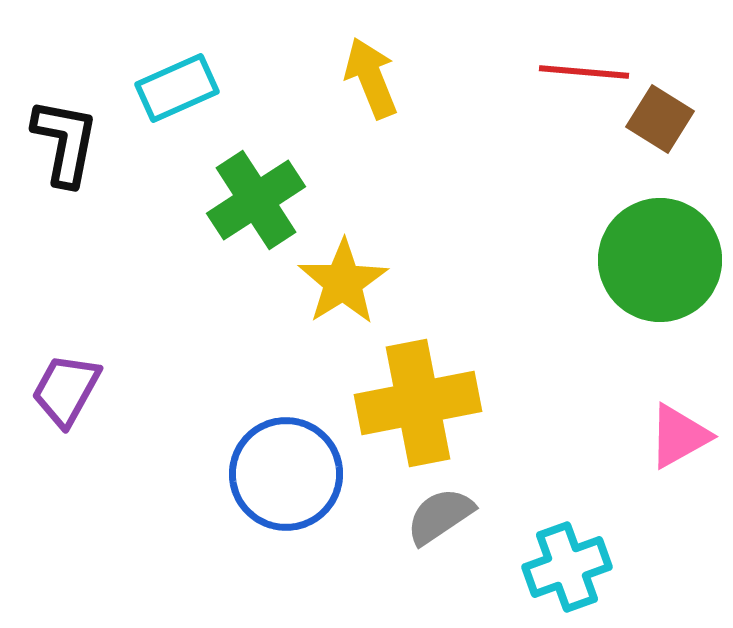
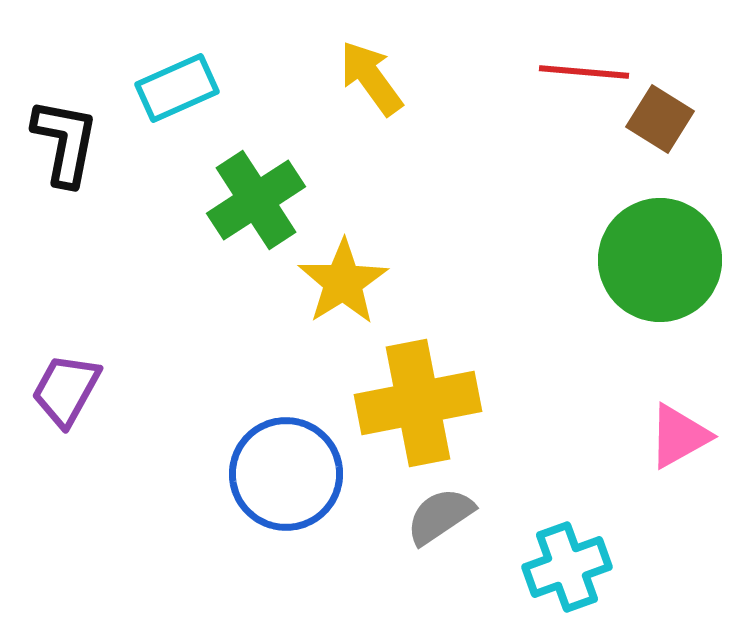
yellow arrow: rotated 14 degrees counterclockwise
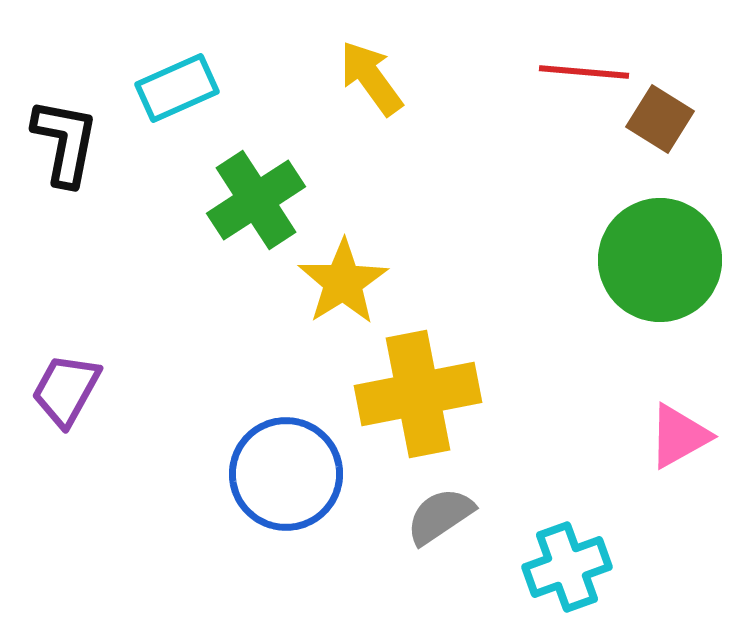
yellow cross: moved 9 px up
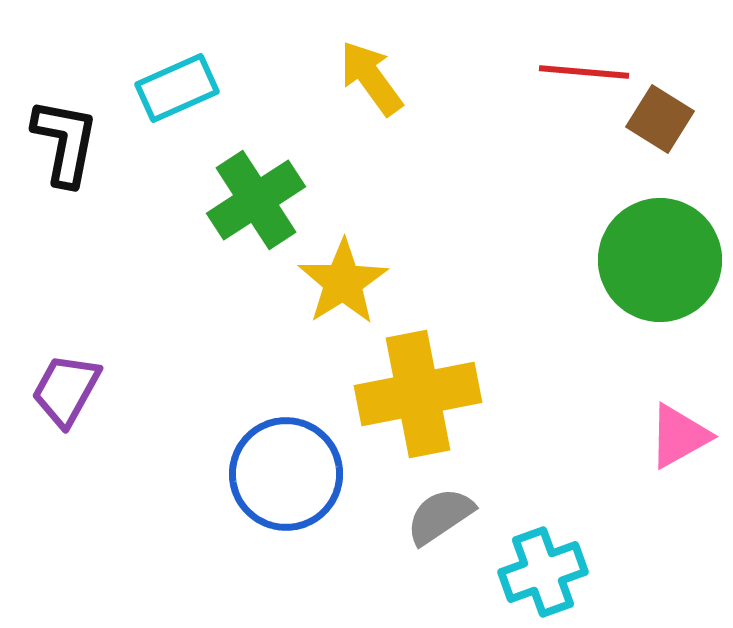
cyan cross: moved 24 px left, 5 px down
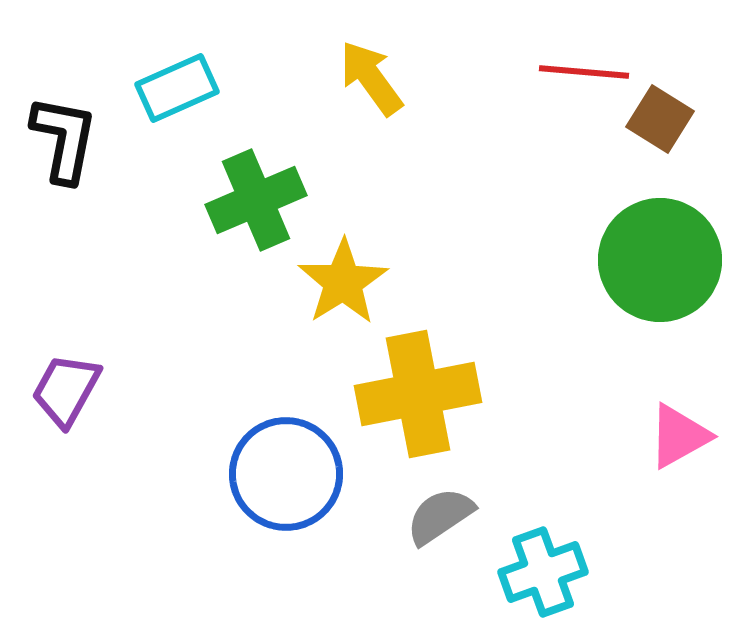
black L-shape: moved 1 px left, 3 px up
green cross: rotated 10 degrees clockwise
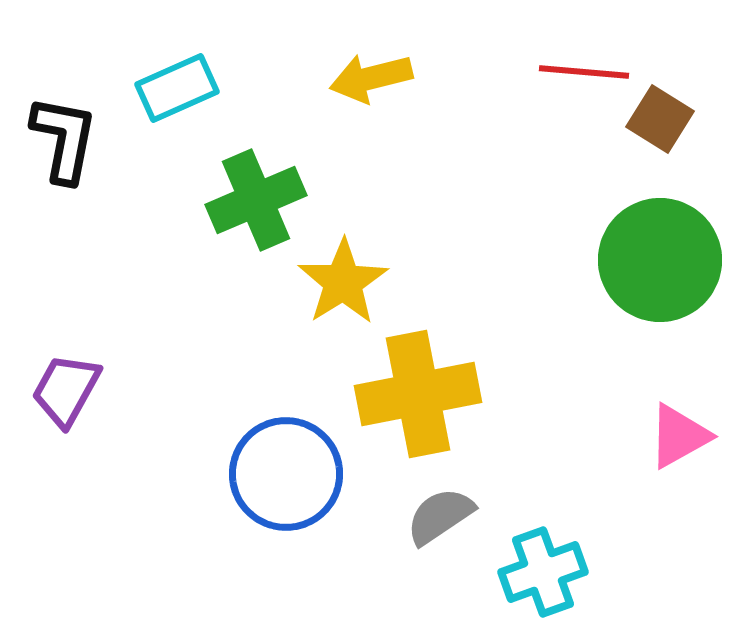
yellow arrow: rotated 68 degrees counterclockwise
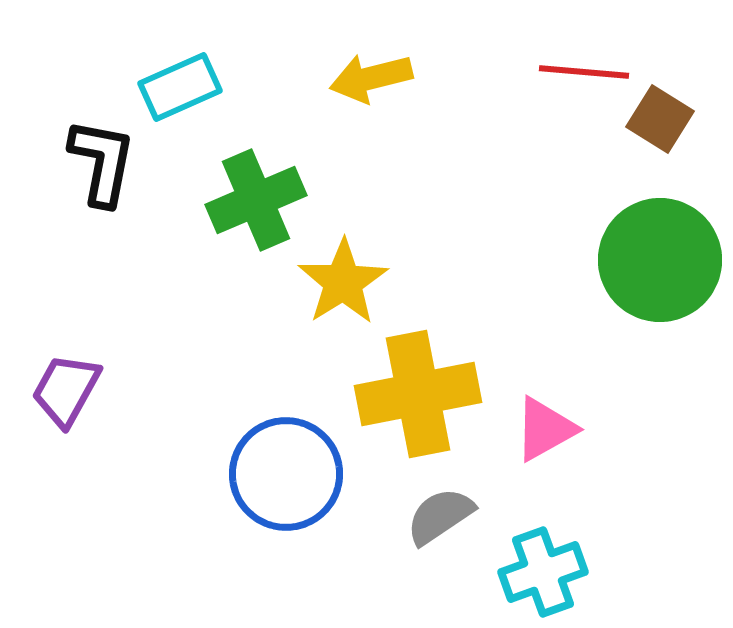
cyan rectangle: moved 3 px right, 1 px up
black L-shape: moved 38 px right, 23 px down
pink triangle: moved 134 px left, 7 px up
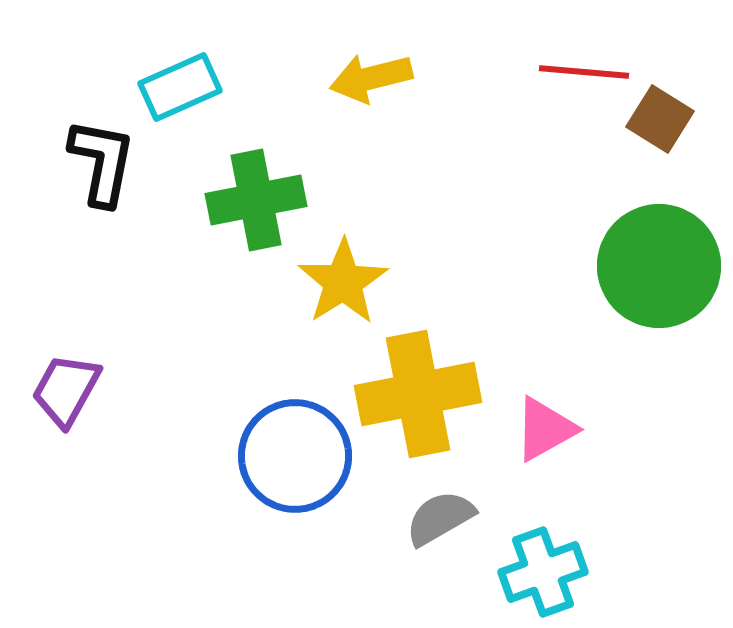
green cross: rotated 12 degrees clockwise
green circle: moved 1 px left, 6 px down
blue circle: moved 9 px right, 18 px up
gray semicircle: moved 2 px down; rotated 4 degrees clockwise
